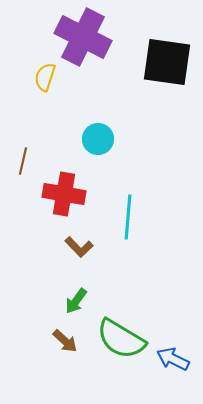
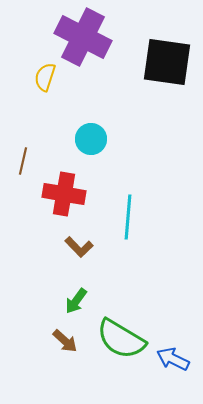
cyan circle: moved 7 px left
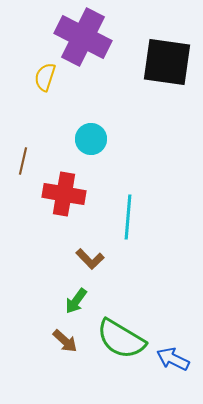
brown L-shape: moved 11 px right, 12 px down
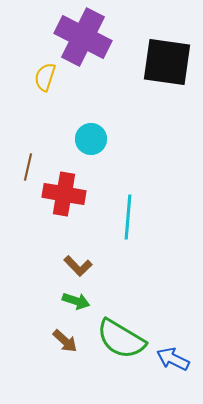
brown line: moved 5 px right, 6 px down
brown L-shape: moved 12 px left, 7 px down
green arrow: rotated 108 degrees counterclockwise
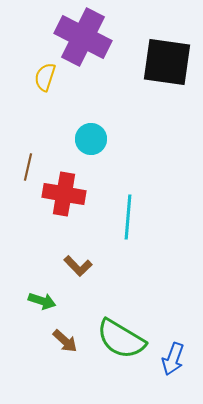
green arrow: moved 34 px left
blue arrow: rotated 96 degrees counterclockwise
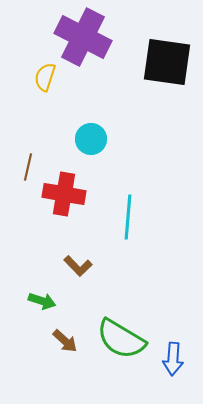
blue arrow: rotated 16 degrees counterclockwise
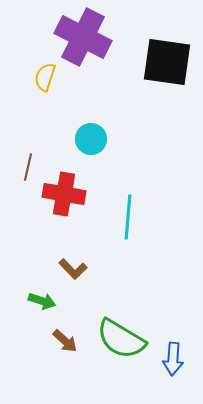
brown L-shape: moved 5 px left, 3 px down
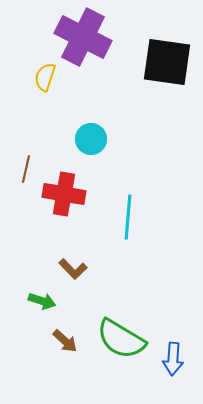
brown line: moved 2 px left, 2 px down
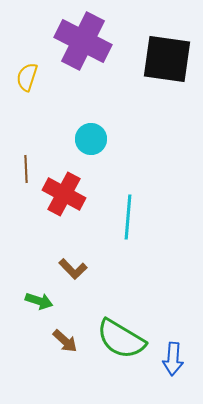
purple cross: moved 4 px down
black square: moved 3 px up
yellow semicircle: moved 18 px left
brown line: rotated 16 degrees counterclockwise
red cross: rotated 18 degrees clockwise
green arrow: moved 3 px left
